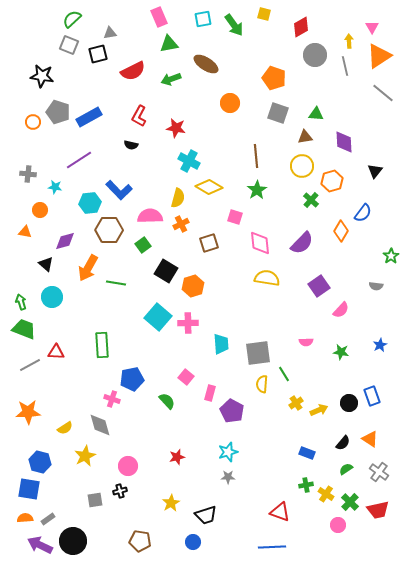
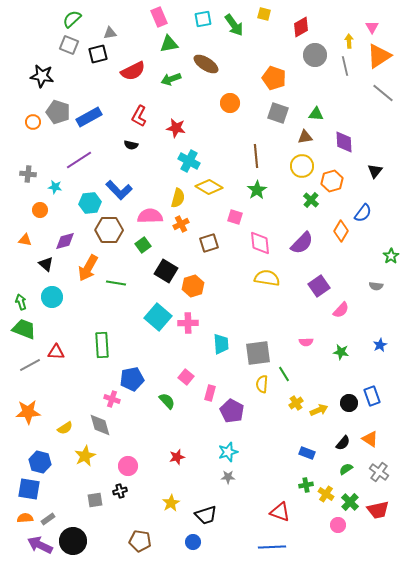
orange triangle at (25, 232): moved 8 px down
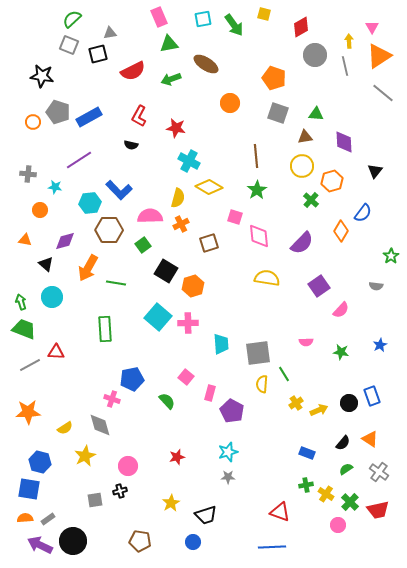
pink diamond at (260, 243): moved 1 px left, 7 px up
green rectangle at (102, 345): moved 3 px right, 16 px up
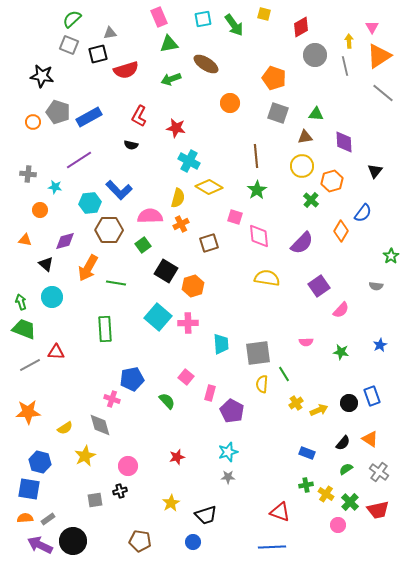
red semicircle at (133, 71): moved 7 px left, 1 px up; rotated 10 degrees clockwise
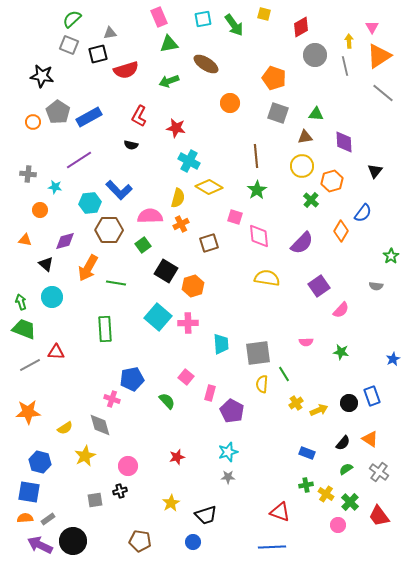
green arrow at (171, 79): moved 2 px left, 2 px down
gray pentagon at (58, 112): rotated 15 degrees clockwise
blue star at (380, 345): moved 13 px right, 14 px down
blue square at (29, 489): moved 3 px down
red trapezoid at (378, 510): moved 1 px right, 6 px down; rotated 65 degrees clockwise
